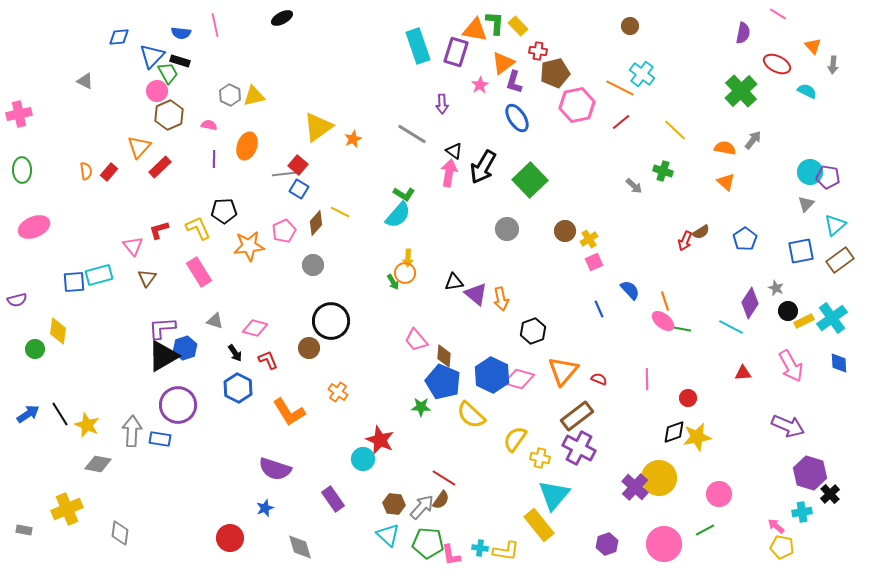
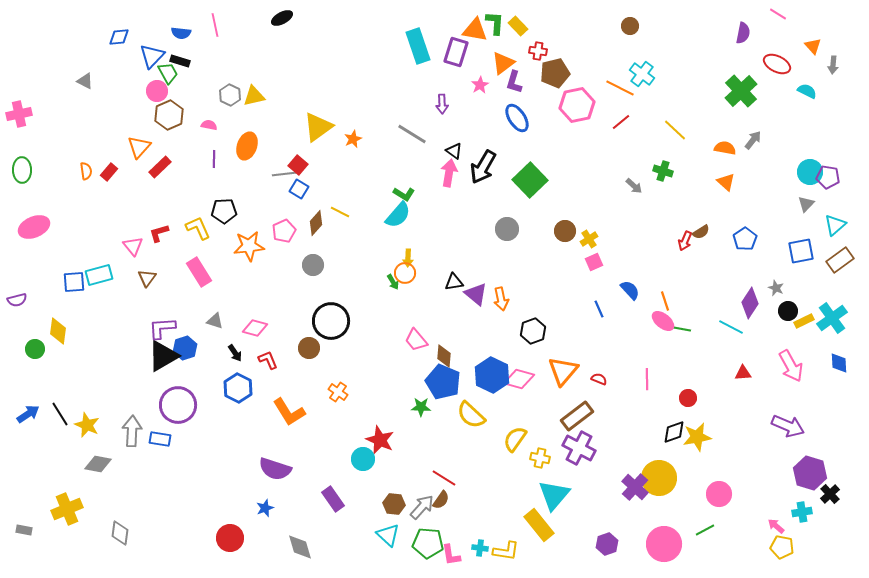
red L-shape at (159, 230): moved 3 px down
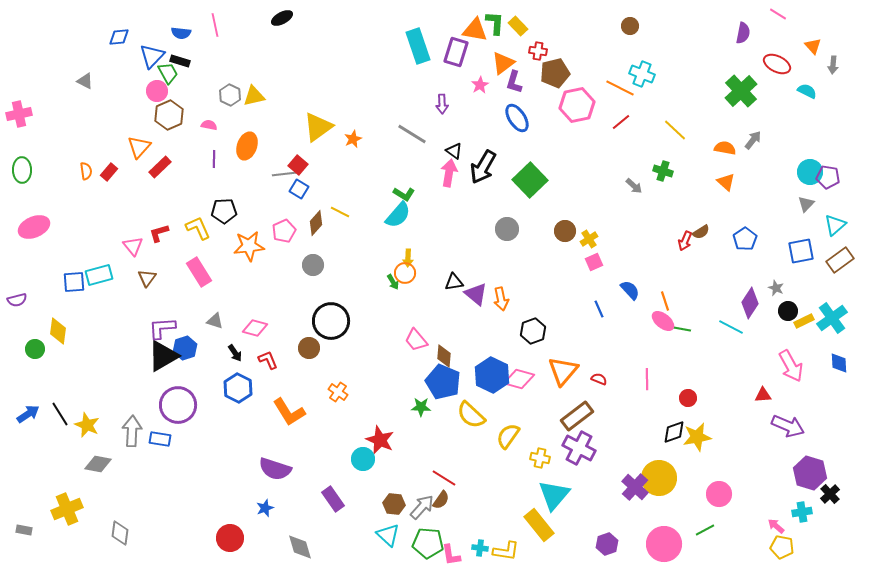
cyan cross at (642, 74): rotated 15 degrees counterclockwise
red triangle at (743, 373): moved 20 px right, 22 px down
yellow semicircle at (515, 439): moved 7 px left, 3 px up
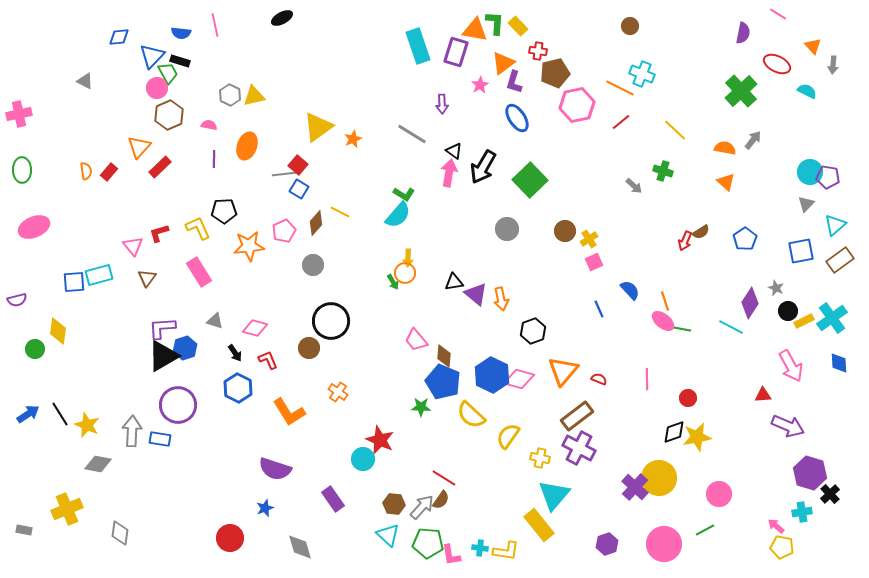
pink circle at (157, 91): moved 3 px up
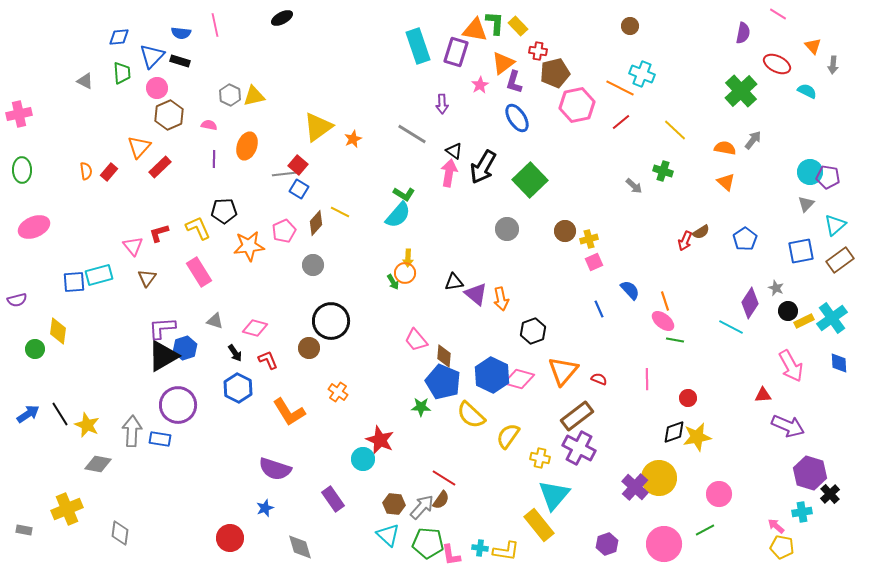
green trapezoid at (168, 73): moved 46 px left; rotated 25 degrees clockwise
yellow cross at (589, 239): rotated 18 degrees clockwise
green line at (682, 329): moved 7 px left, 11 px down
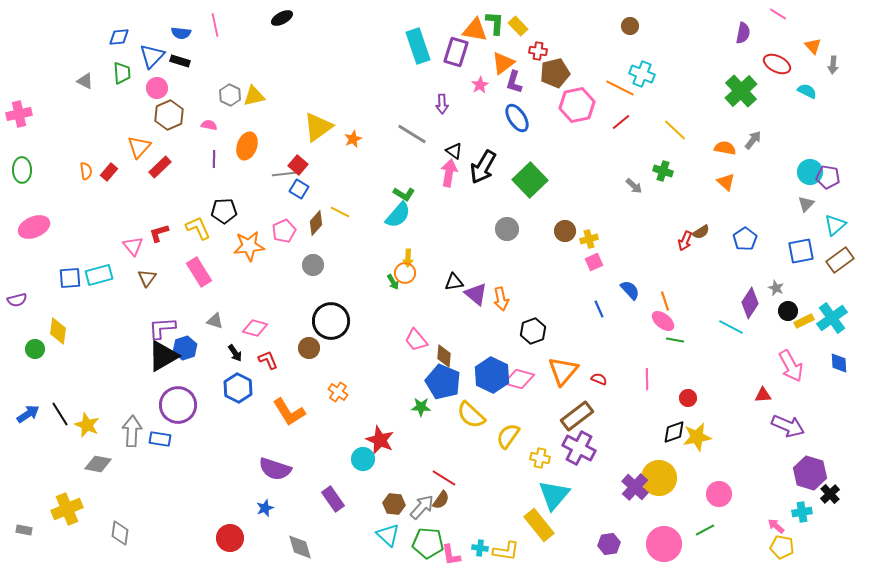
blue square at (74, 282): moved 4 px left, 4 px up
purple hexagon at (607, 544): moved 2 px right; rotated 10 degrees clockwise
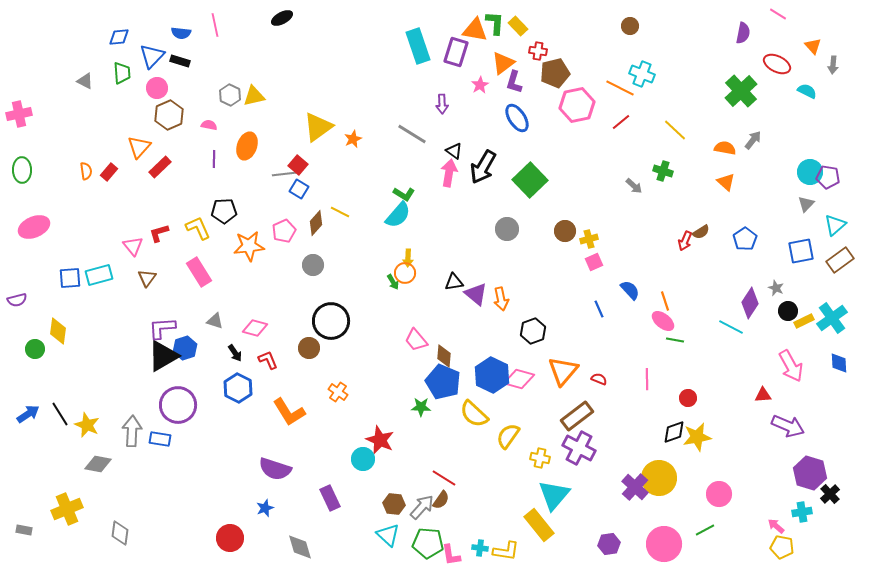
yellow semicircle at (471, 415): moved 3 px right, 1 px up
purple rectangle at (333, 499): moved 3 px left, 1 px up; rotated 10 degrees clockwise
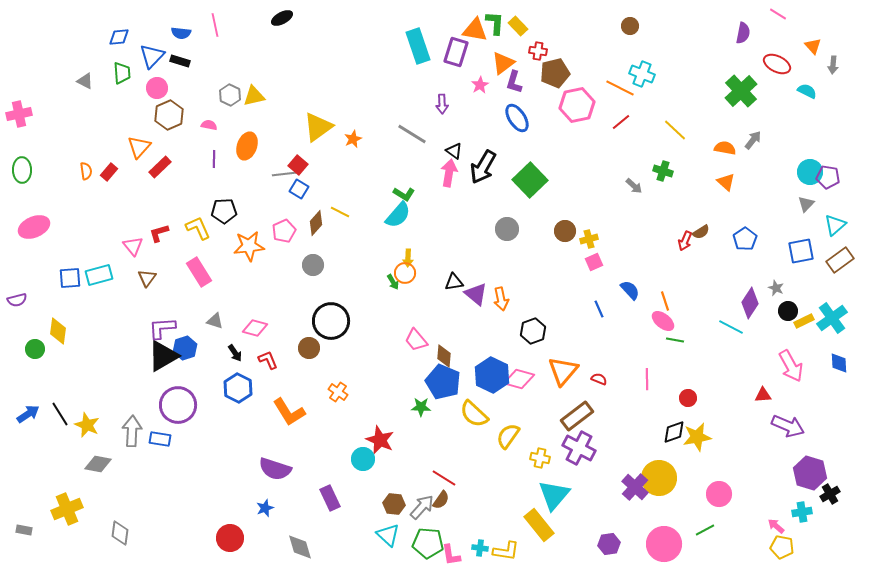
black cross at (830, 494): rotated 12 degrees clockwise
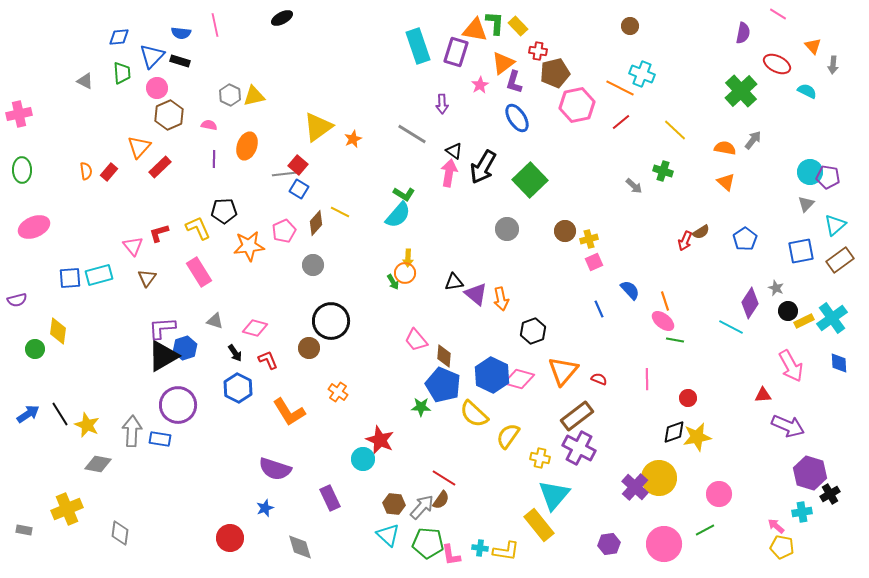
blue pentagon at (443, 382): moved 3 px down
